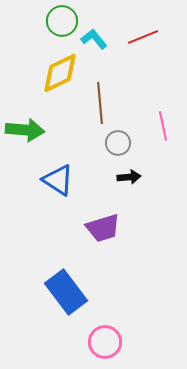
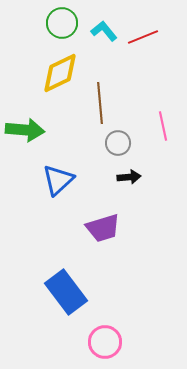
green circle: moved 2 px down
cyan L-shape: moved 10 px right, 8 px up
blue triangle: rotated 44 degrees clockwise
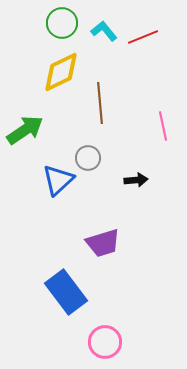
yellow diamond: moved 1 px right, 1 px up
green arrow: rotated 39 degrees counterclockwise
gray circle: moved 30 px left, 15 px down
black arrow: moved 7 px right, 3 px down
purple trapezoid: moved 15 px down
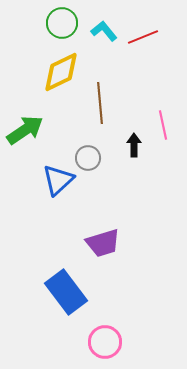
pink line: moved 1 px up
black arrow: moved 2 px left, 35 px up; rotated 85 degrees counterclockwise
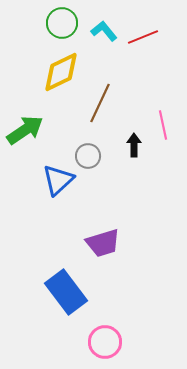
brown line: rotated 30 degrees clockwise
gray circle: moved 2 px up
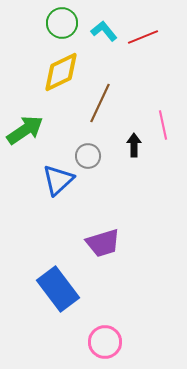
blue rectangle: moved 8 px left, 3 px up
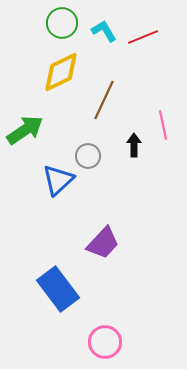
cyan L-shape: rotated 8 degrees clockwise
brown line: moved 4 px right, 3 px up
purple trapezoid: rotated 30 degrees counterclockwise
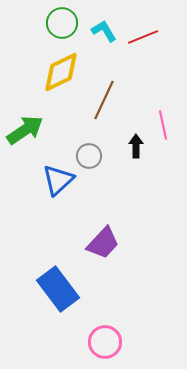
black arrow: moved 2 px right, 1 px down
gray circle: moved 1 px right
